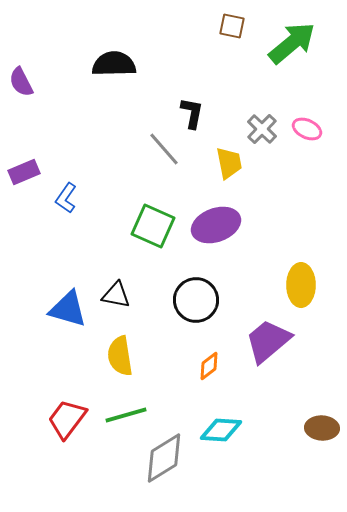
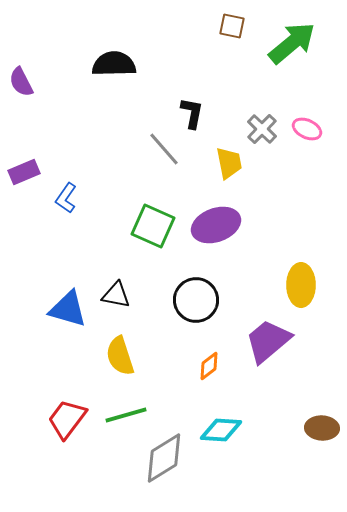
yellow semicircle: rotated 9 degrees counterclockwise
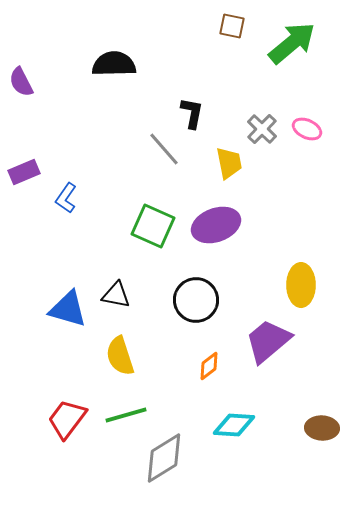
cyan diamond: moved 13 px right, 5 px up
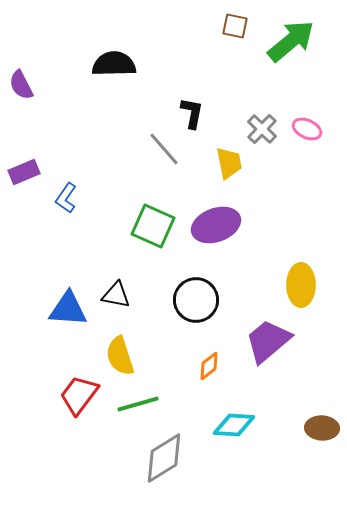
brown square: moved 3 px right
green arrow: moved 1 px left, 2 px up
purple semicircle: moved 3 px down
blue triangle: rotated 12 degrees counterclockwise
green line: moved 12 px right, 11 px up
red trapezoid: moved 12 px right, 24 px up
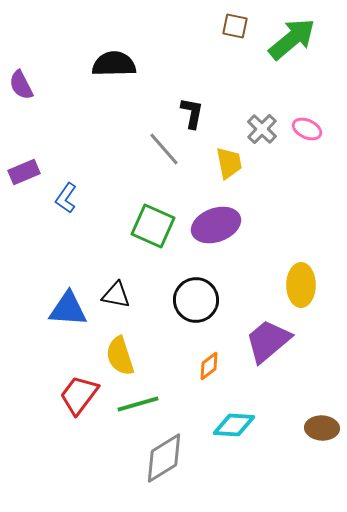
green arrow: moved 1 px right, 2 px up
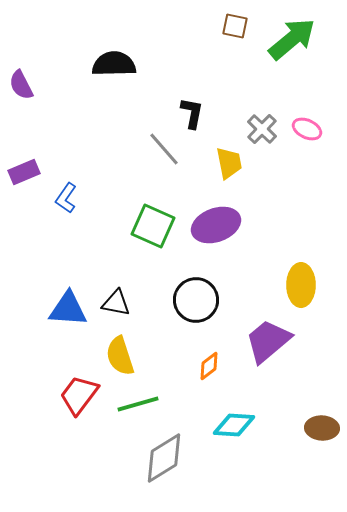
black triangle: moved 8 px down
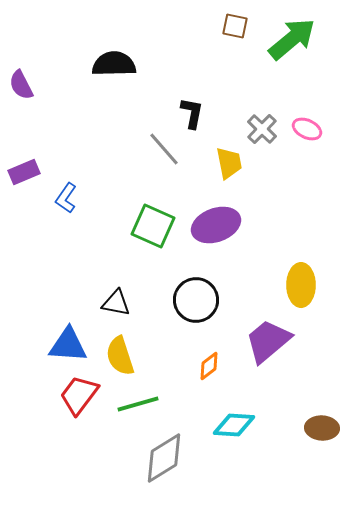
blue triangle: moved 36 px down
